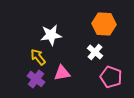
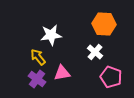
purple cross: moved 1 px right
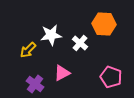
white cross: moved 15 px left, 9 px up
yellow arrow: moved 10 px left, 7 px up; rotated 96 degrees counterclockwise
pink triangle: rotated 18 degrees counterclockwise
purple cross: moved 2 px left, 5 px down
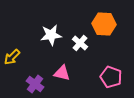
yellow arrow: moved 16 px left, 7 px down
pink triangle: rotated 42 degrees clockwise
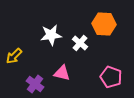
yellow arrow: moved 2 px right, 1 px up
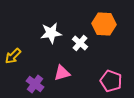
white star: moved 2 px up
yellow arrow: moved 1 px left
pink triangle: rotated 30 degrees counterclockwise
pink pentagon: moved 4 px down
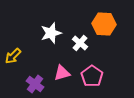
white star: rotated 10 degrees counterclockwise
pink pentagon: moved 19 px left, 5 px up; rotated 15 degrees clockwise
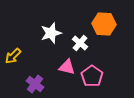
pink triangle: moved 5 px right, 6 px up; rotated 30 degrees clockwise
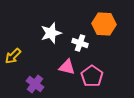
white cross: rotated 21 degrees counterclockwise
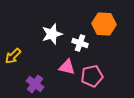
white star: moved 1 px right, 1 px down
pink pentagon: rotated 25 degrees clockwise
